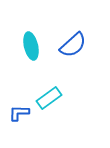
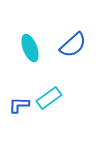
cyan ellipse: moved 1 px left, 2 px down; rotated 8 degrees counterclockwise
blue L-shape: moved 8 px up
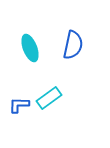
blue semicircle: rotated 36 degrees counterclockwise
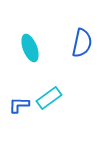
blue semicircle: moved 9 px right, 2 px up
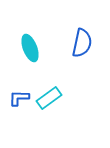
blue L-shape: moved 7 px up
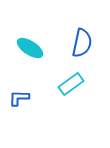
cyan ellipse: rotated 36 degrees counterclockwise
cyan rectangle: moved 22 px right, 14 px up
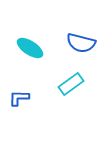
blue semicircle: moved 1 px left; rotated 92 degrees clockwise
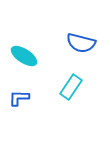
cyan ellipse: moved 6 px left, 8 px down
cyan rectangle: moved 3 px down; rotated 20 degrees counterclockwise
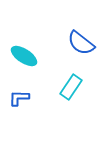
blue semicircle: rotated 24 degrees clockwise
